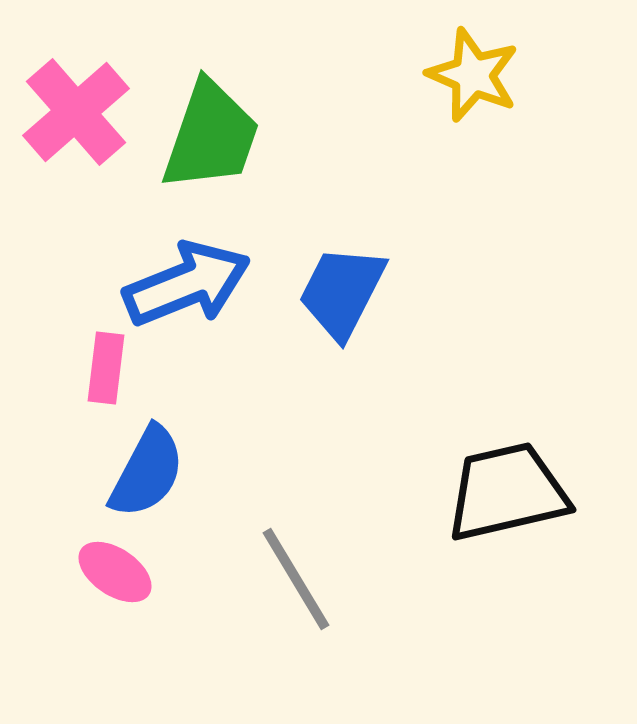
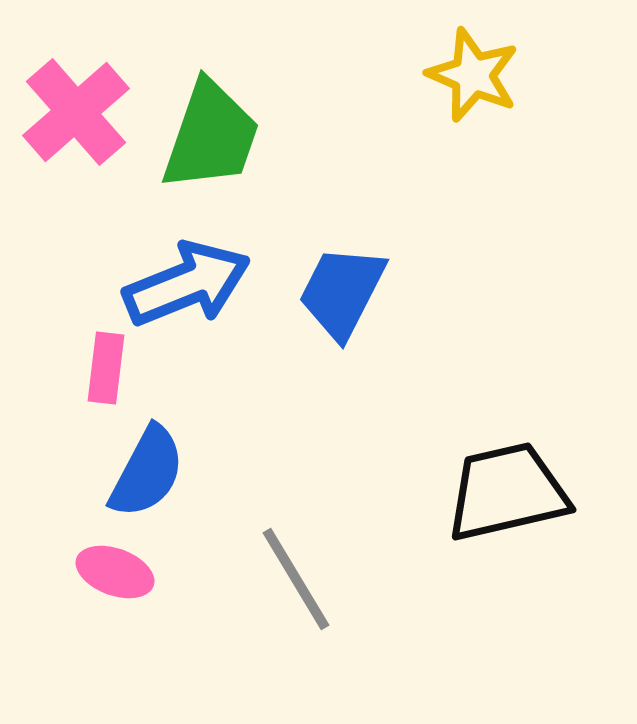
pink ellipse: rotated 14 degrees counterclockwise
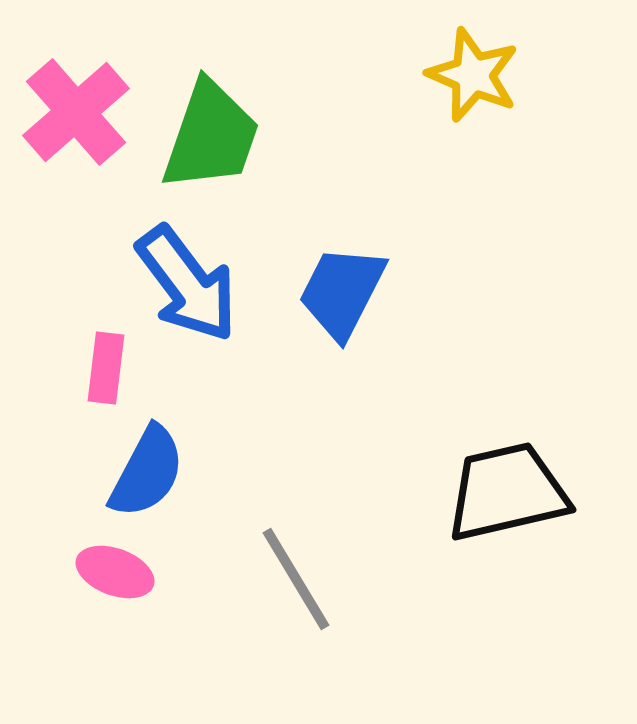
blue arrow: rotated 75 degrees clockwise
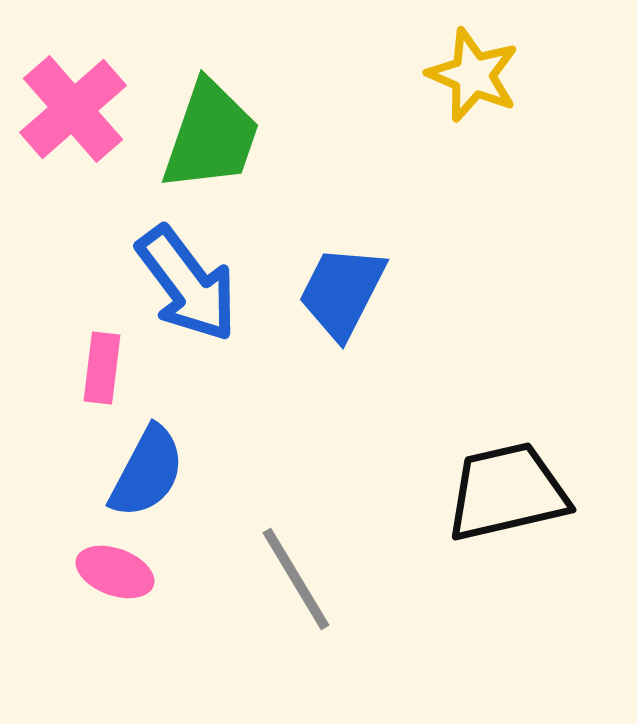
pink cross: moved 3 px left, 3 px up
pink rectangle: moved 4 px left
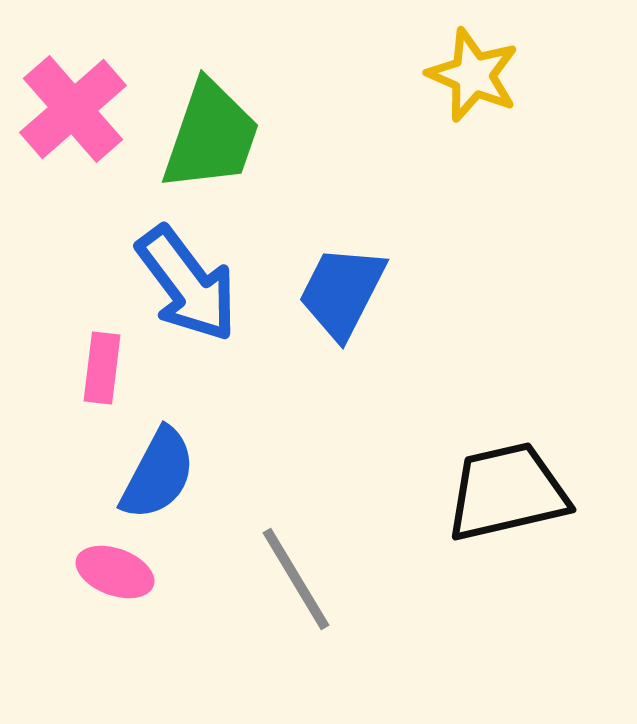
blue semicircle: moved 11 px right, 2 px down
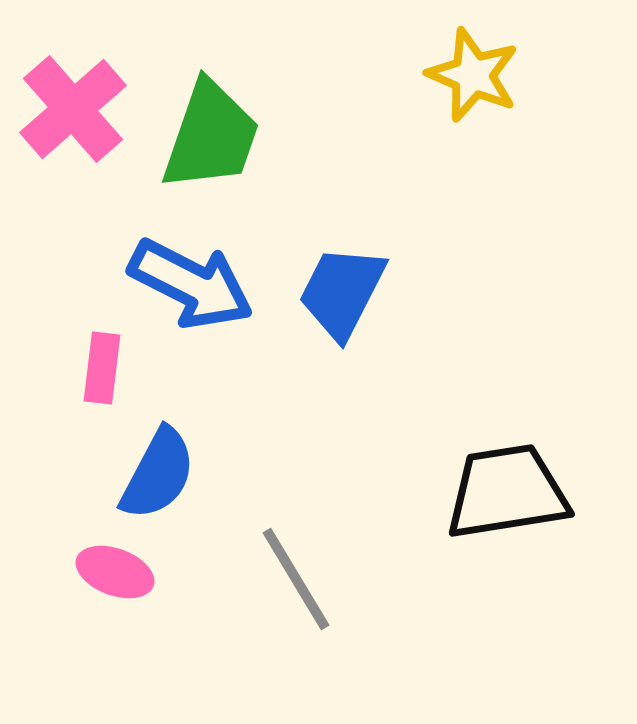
blue arrow: moved 4 px right; rotated 26 degrees counterclockwise
black trapezoid: rotated 4 degrees clockwise
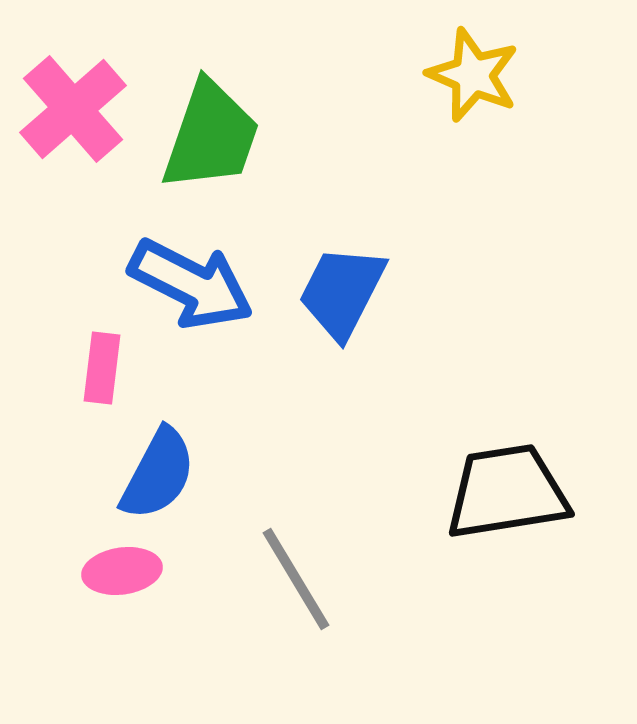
pink ellipse: moved 7 px right, 1 px up; rotated 28 degrees counterclockwise
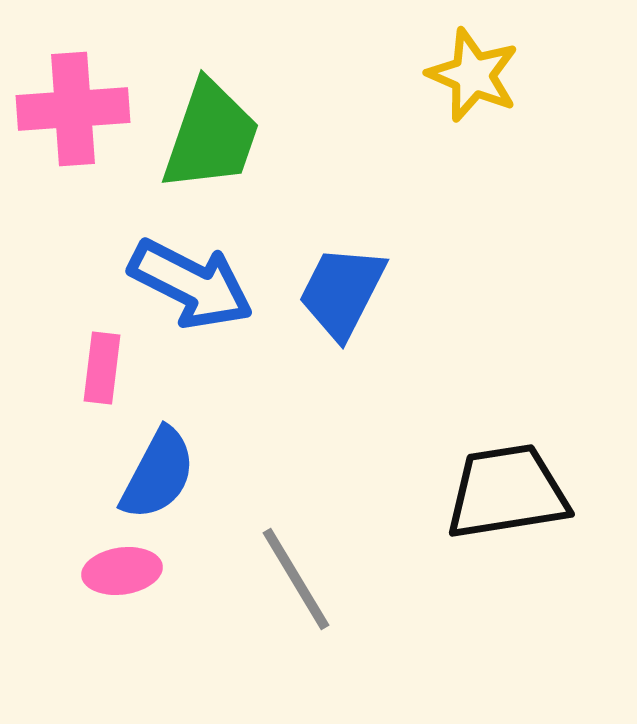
pink cross: rotated 37 degrees clockwise
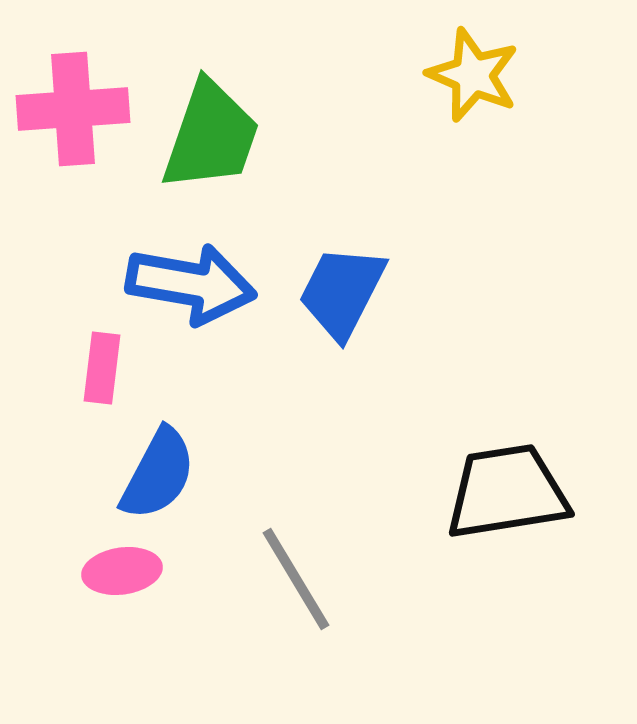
blue arrow: rotated 17 degrees counterclockwise
